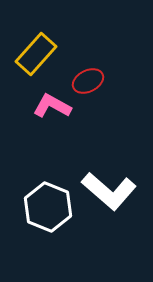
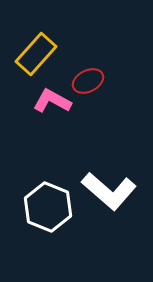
pink L-shape: moved 5 px up
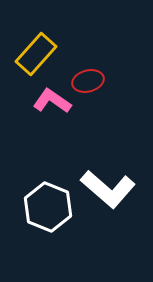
red ellipse: rotated 12 degrees clockwise
pink L-shape: rotated 6 degrees clockwise
white L-shape: moved 1 px left, 2 px up
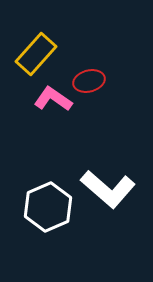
red ellipse: moved 1 px right
pink L-shape: moved 1 px right, 2 px up
white hexagon: rotated 15 degrees clockwise
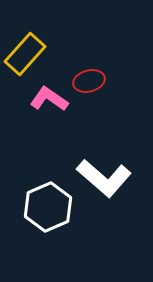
yellow rectangle: moved 11 px left
pink L-shape: moved 4 px left
white L-shape: moved 4 px left, 11 px up
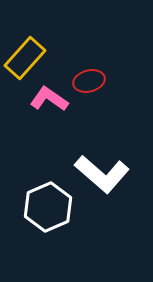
yellow rectangle: moved 4 px down
white L-shape: moved 2 px left, 4 px up
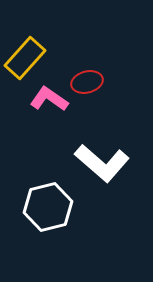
red ellipse: moved 2 px left, 1 px down
white L-shape: moved 11 px up
white hexagon: rotated 9 degrees clockwise
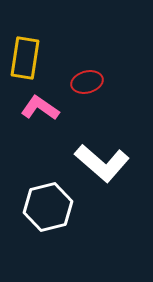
yellow rectangle: rotated 33 degrees counterclockwise
pink L-shape: moved 9 px left, 9 px down
